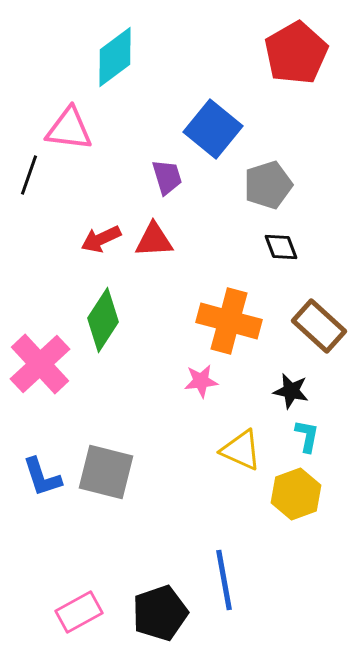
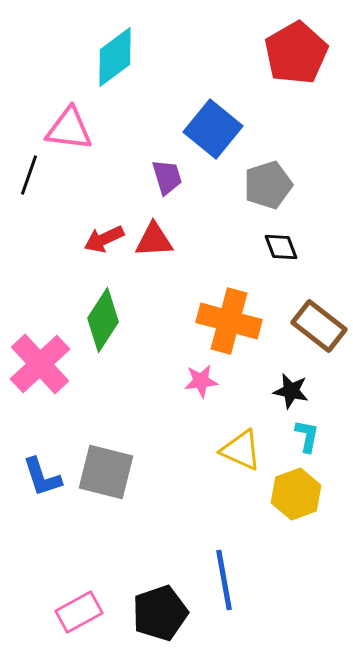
red arrow: moved 3 px right
brown rectangle: rotated 4 degrees counterclockwise
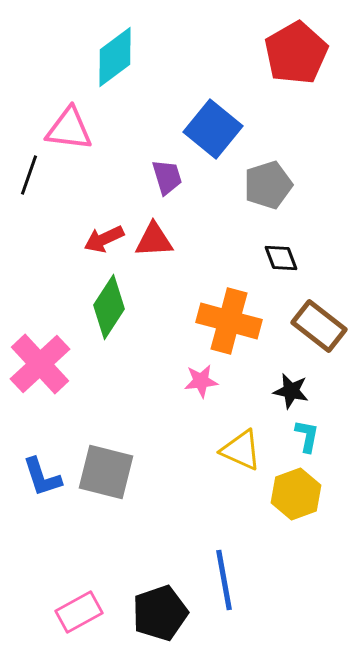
black diamond: moved 11 px down
green diamond: moved 6 px right, 13 px up
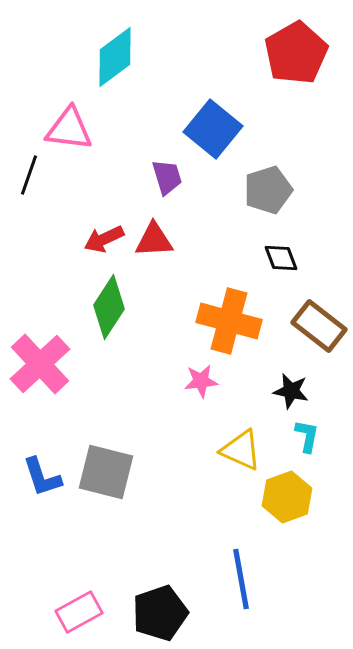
gray pentagon: moved 5 px down
yellow hexagon: moved 9 px left, 3 px down
blue line: moved 17 px right, 1 px up
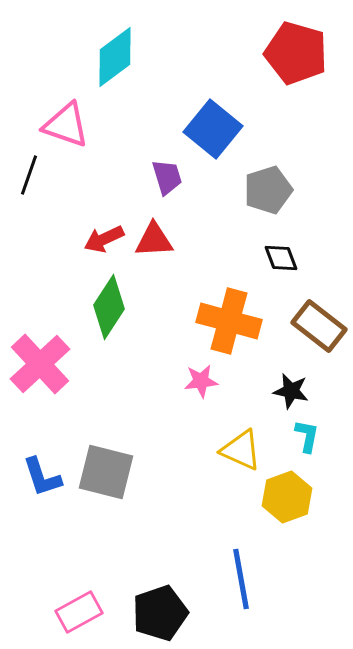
red pentagon: rotated 26 degrees counterclockwise
pink triangle: moved 3 px left, 4 px up; rotated 12 degrees clockwise
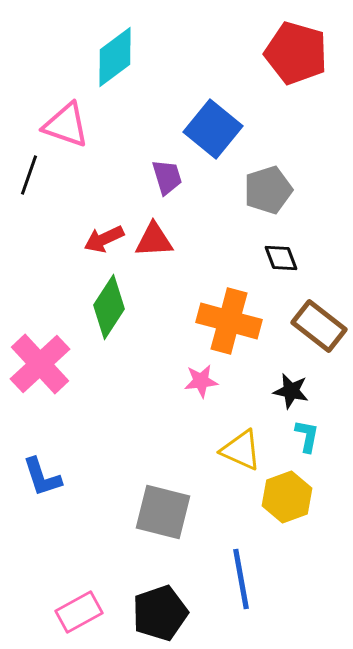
gray square: moved 57 px right, 40 px down
